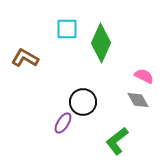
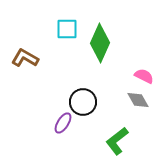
green diamond: moved 1 px left
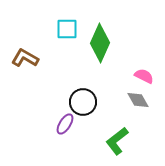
purple ellipse: moved 2 px right, 1 px down
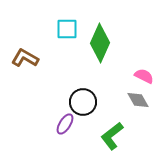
green L-shape: moved 5 px left, 5 px up
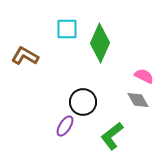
brown L-shape: moved 2 px up
purple ellipse: moved 2 px down
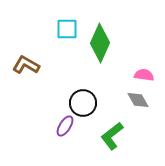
brown L-shape: moved 1 px right, 9 px down
pink semicircle: moved 1 px up; rotated 18 degrees counterclockwise
black circle: moved 1 px down
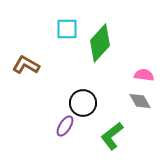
green diamond: rotated 18 degrees clockwise
gray diamond: moved 2 px right, 1 px down
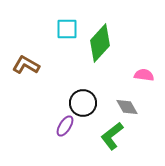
gray diamond: moved 13 px left, 6 px down
